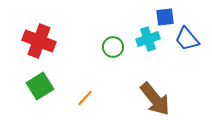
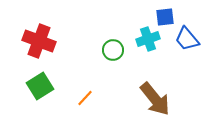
green circle: moved 3 px down
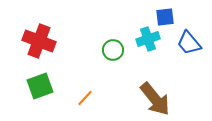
blue trapezoid: moved 2 px right, 4 px down
green square: rotated 12 degrees clockwise
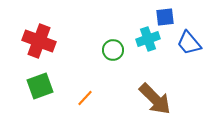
brown arrow: rotated 6 degrees counterclockwise
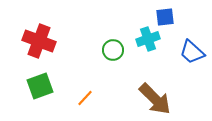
blue trapezoid: moved 3 px right, 9 px down; rotated 8 degrees counterclockwise
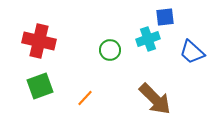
red cross: rotated 8 degrees counterclockwise
green circle: moved 3 px left
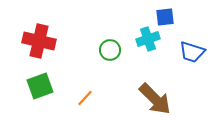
blue trapezoid: rotated 24 degrees counterclockwise
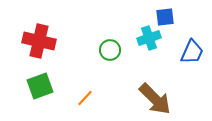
cyan cross: moved 1 px right, 1 px up
blue trapezoid: rotated 84 degrees counterclockwise
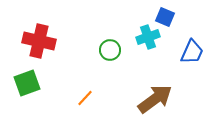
blue square: rotated 30 degrees clockwise
cyan cross: moved 1 px left, 1 px up
green square: moved 13 px left, 3 px up
brown arrow: rotated 81 degrees counterclockwise
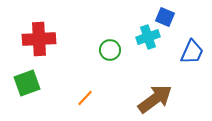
red cross: moved 2 px up; rotated 16 degrees counterclockwise
